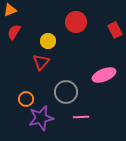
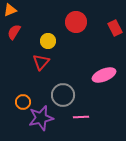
red rectangle: moved 2 px up
gray circle: moved 3 px left, 3 px down
orange circle: moved 3 px left, 3 px down
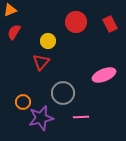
red rectangle: moved 5 px left, 4 px up
gray circle: moved 2 px up
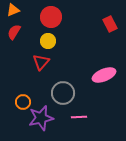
orange triangle: moved 3 px right
red circle: moved 25 px left, 5 px up
pink line: moved 2 px left
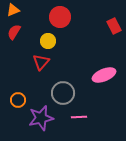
red circle: moved 9 px right
red rectangle: moved 4 px right, 2 px down
orange circle: moved 5 px left, 2 px up
